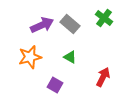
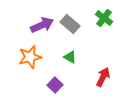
purple square: rotated 14 degrees clockwise
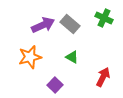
green cross: rotated 12 degrees counterclockwise
purple arrow: moved 1 px right
green triangle: moved 2 px right
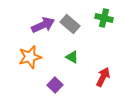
green cross: rotated 12 degrees counterclockwise
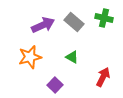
gray rectangle: moved 4 px right, 2 px up
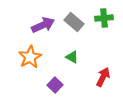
green cross: rotated 18 degrees counterclockwise
orange star: rotated 15 degrees counterclockwise
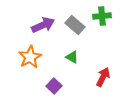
green cross: moved 2 px left, 2 px up
gray rectangle: moved 1 px right, 3 px down
purple square: moved 1 px left, 1 px down
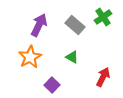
green cross: moved 1 px right, 1 px down; rotated 30 degrees counterclockwise
purple arrow: moved 4 px left; rotated 40 degrees counterclockwise
purple square: moved 2 px left, 1 px up
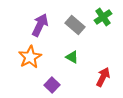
purple arrow: moved 1 px right
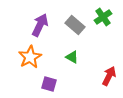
red arrow: moved 6 px right, 1 px up
purple square: moved 3 px left, 1 px up; rotated 28 degrees counterclockwise
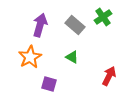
purple arrow: rotated 10 degrees counterclockwise
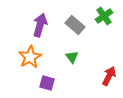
green cross: moved 1 px right, 1 px up
green triangle: rotated 24 degrees clockwise
purple square: moved 2 px left, 1 px up
